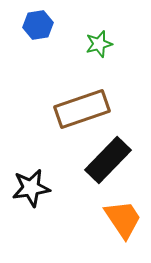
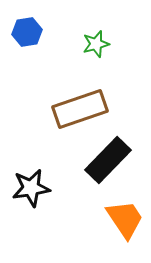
blue hexagon: moved 11 px left, 7 px down
green star: moved 3 px left
brown rectangle: moved 2 px left
orange trapezoid: moved 2 px right
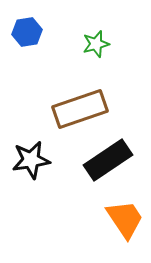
black rectangle: rotated 12 degrees clockwise
black star: moved 28 px up
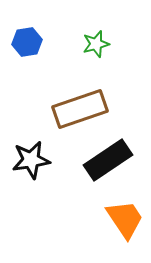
blue hexagon: moved 10 px down
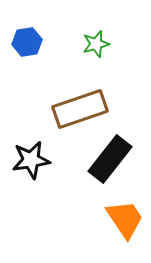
black rectangle: moved 2 px right, 1 px up; rotated 18 degrees counterclockwise
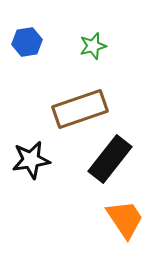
green star: moved 3 px left, 2 px down
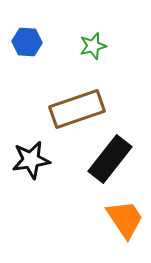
blue hexagon: rotated 12 degrees clockwise
brown rectangle: moved 3 px left
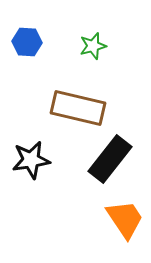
brown rectangle: moved 1 px right, 1 px up; rotated 32 degrees clockwise
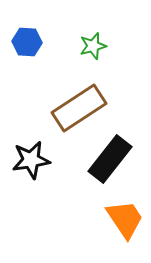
brown rectangle: moved 1 px right; rotated 46 degrees counterclockwise
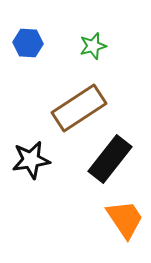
blue hexagon: moved 1 px right, 1 px down
